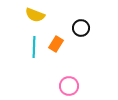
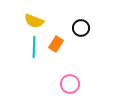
yellow semicircle: moved 1 px left, 6 px down
pink circle: moved 1 px right, 2 px up
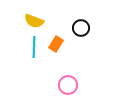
pink circle: moved 2 px left, 1 px down
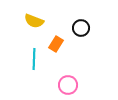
cyan line: moved 12 px down
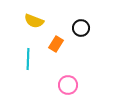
cyan line: moved 6 px left
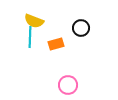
orange rectangle: rotated 42 degrees clockwise
cyan line: moved 2 px right, 22 px up
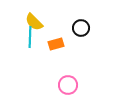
yellow semicircle: moved 1 px down; rotated 24 degrees clockwise
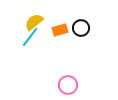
yellow semicircle: rotated 96 degrees clockwise
cyan line: rotated 35 degrees clockwise
orange rectangle: moved 4 px right, 14 px up
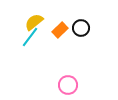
orange rectangle: rotated 28 degrees counterclockwise
